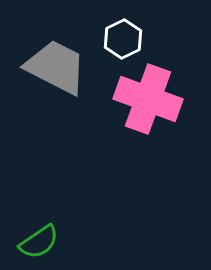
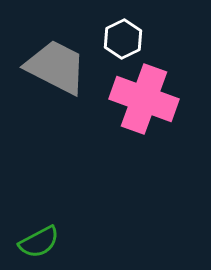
pink cross: moved 4 px left
green semicircle: rotated 6 degrees clockwise
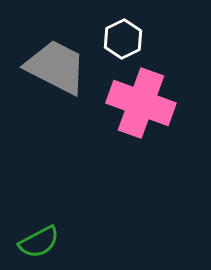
pink cross: moved 3 px left, 4 px down
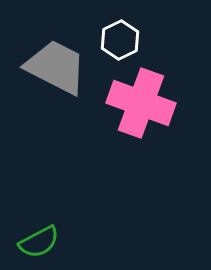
white hexagon: moved 3 px left, 1 px down
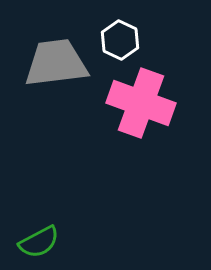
white hexagon: rotated 9 degrees counterclockwise
gray trapezoid: moved 4 px up; rotated 34 degrees counterclockwise
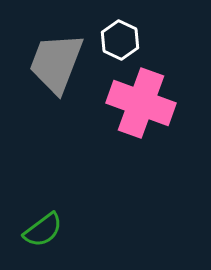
gray trapezoid: rotated 62 degrees counterclockwise
green semicircle: moved 4 px right, 12 px up; rotated 9 degrees counterclockwise
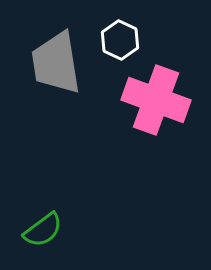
gray trapezoid: rotated 30 degrees counterclockwise
pink cross: moved 15 px right, 3 px up
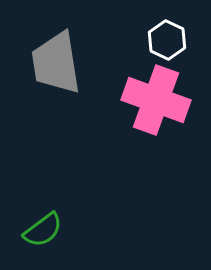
white hexagon: moved 47 px right
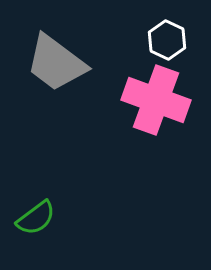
gray trapezoid: rotated 44 degrees counterclockwise
green semicircle: moved 7 px left, 12 px up
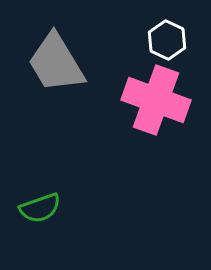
gray trapezoid: rotated 22 degrees clockwise
green semicircle: moved 4 px right, 10 px up; rotated 18 degrees clockwise
